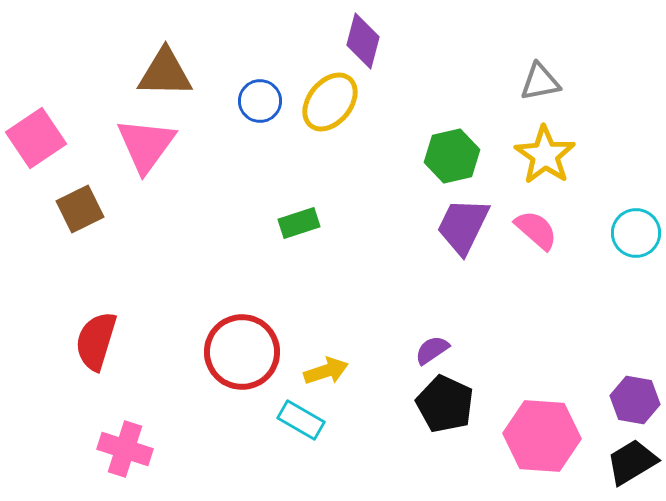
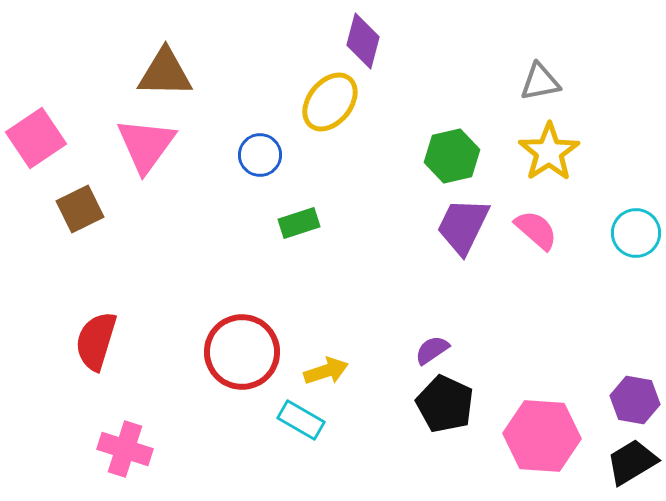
blue circle: moved 54 px down
yellow star: moved 4 px right, 3 px up; rotated 4 degrees clockwise
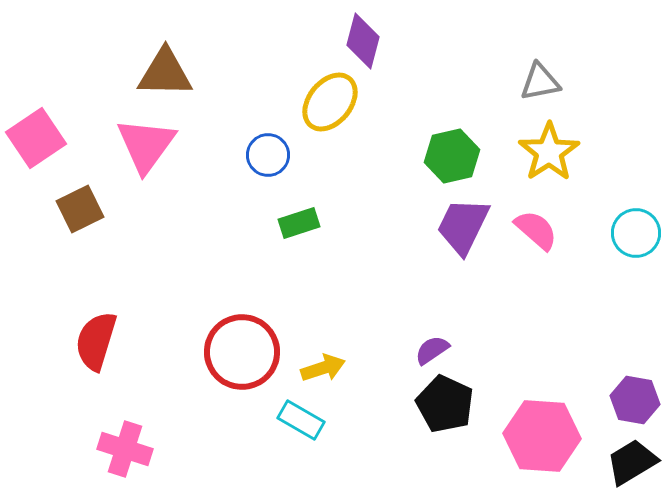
blue circle: moved 8 px right
yellow arrow: moved 3 px left, 3 px up
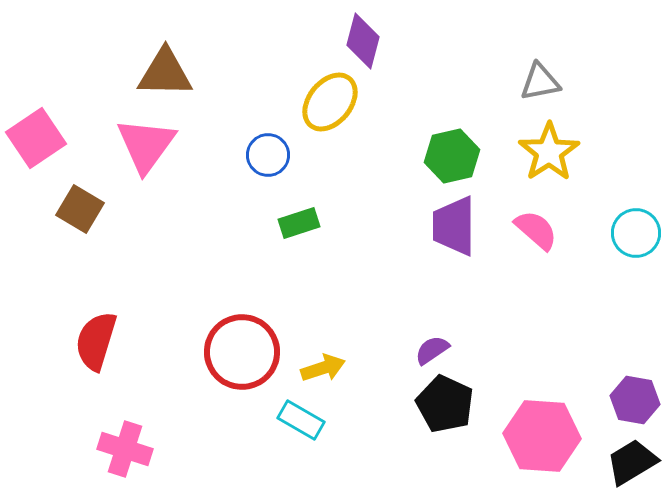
brown square: rotated 33 degrees counterclockwise
purple trapezoid: moved 9 px left; rotated 26 degrees counterclockwise
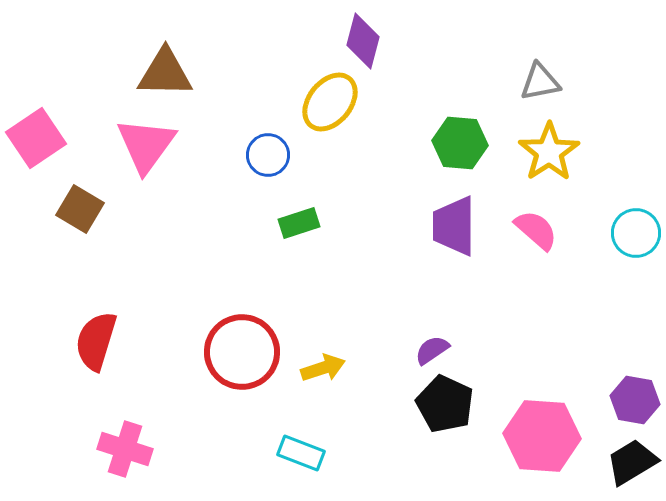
green hexagon: moved 8 px right, 13 px up; rotated 18 degrees clockwise
cyan rectangle: moved 33 px down; rotated 9 degrees counterclockwise
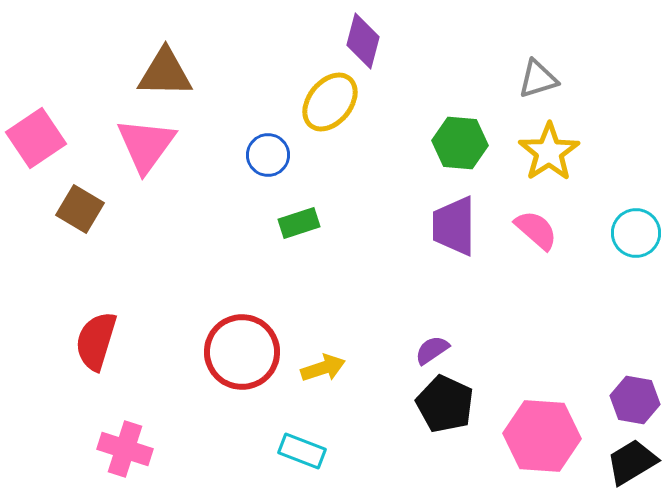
gray triangle: moved 2 px left, 3 px up; rotated 6 degrees counterclockwise
cyan rectangle: moved 1 px right, 2 px up
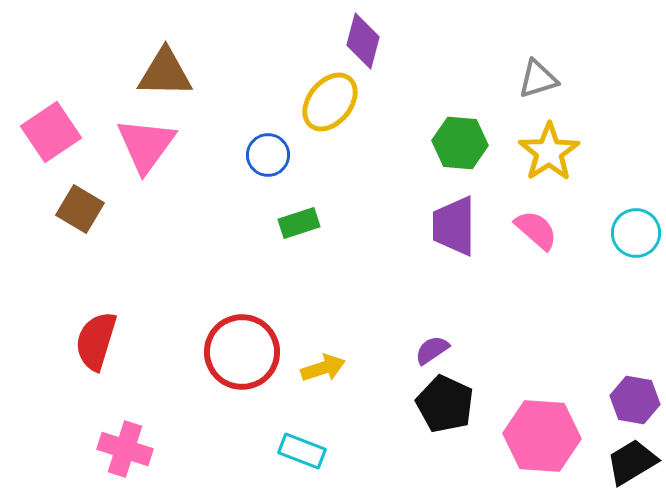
pink square: moved 15 px right, 6 px up
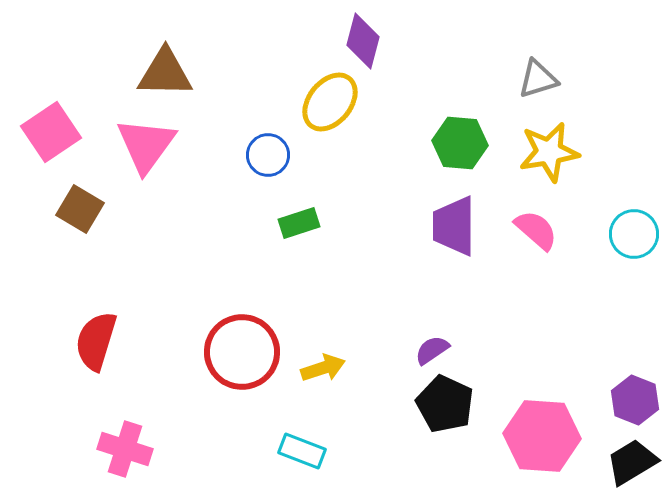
yellow star: rotated 24 degrees clockwise
cyan circle: moved 2 px left, 1 px down
purple hexagon: rotated 12 degrees clockwise
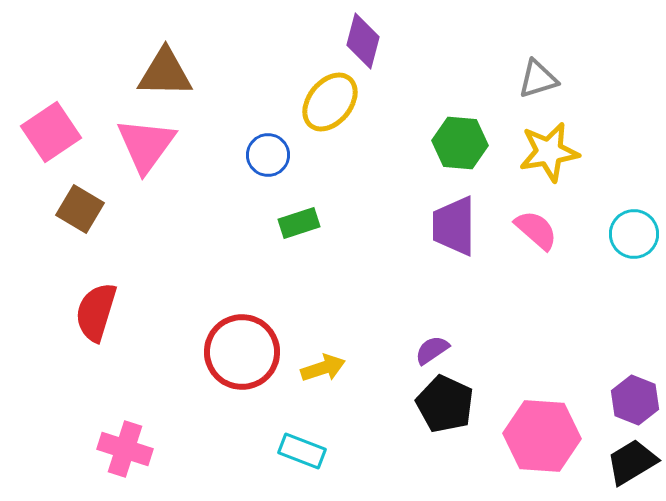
red semicircle: moved 29 px up
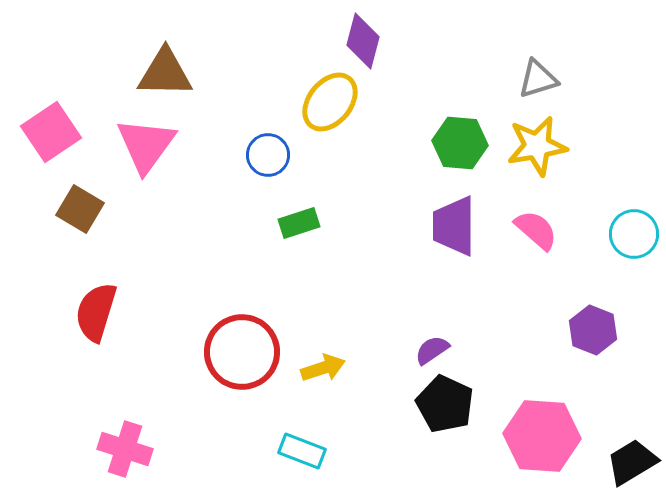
yellow star: moved 12 px left, 6 px up
purple hexagon: moved 42 px left, 70 px up
